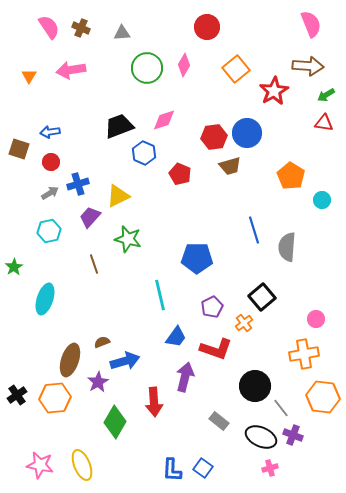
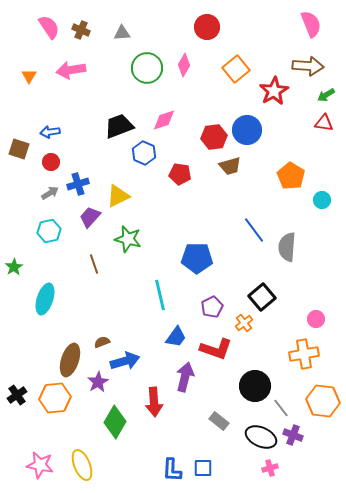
brown cross at (81, 28): moved 2 px down
blue circle at (247, 133): moved 3 px up
red pentagon at (180, 174): rotated 15 degrees counterclockwise
blue line at (254, 230): rotated 20 degrees counterclockwise
orange hexagon at (323, 397): moved 4 px down
blue square at (203, 468): rotated 36 degrees counterclockwise
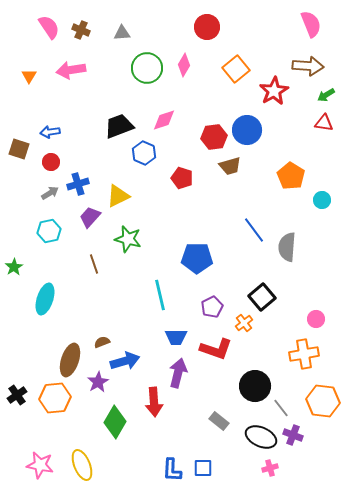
red pentagon at (180, 174): moved 2 px right, 4 px down; rotated 10 degrees clockwise
blue trapezoid at (176, 337): rotated 55 degrees clockwise
purple arrow at (185, 377): moved 7 px left, 4 px up
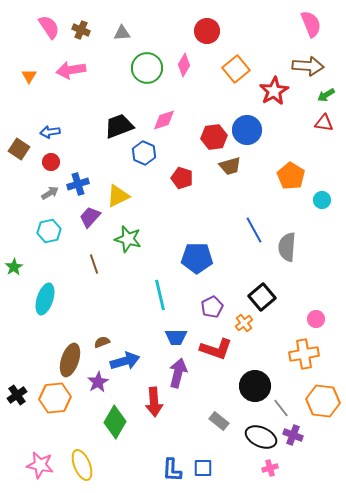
red circle at (207, 27): moved 4 px down
brown square at (19, 149): rotated 15 degrees clockwise
blue line at (254, 230): rotated 8 degrees clockwise
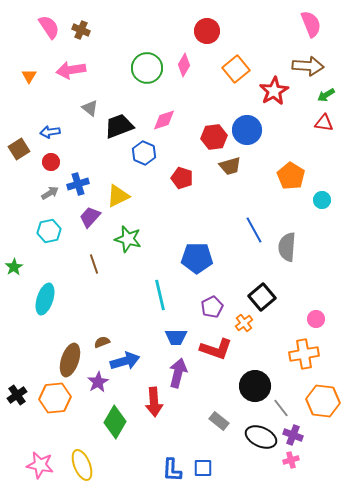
gray triangle at (122, 33): moved 32 px left, 75 px down; rotated 42 degrees clockwise
brown square at (19, 149): rotated 25 degrees clockwise
pink cross at (270, 468): moved 21 px right, 8 px up
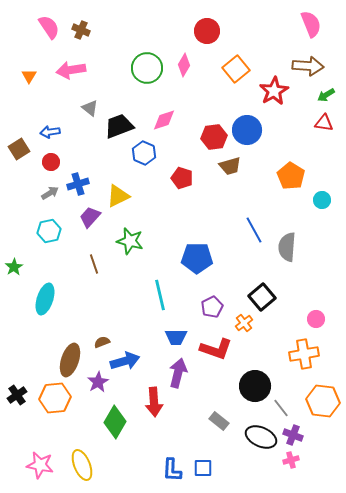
green star at (128, 239): moved 2 px right, 2 px down
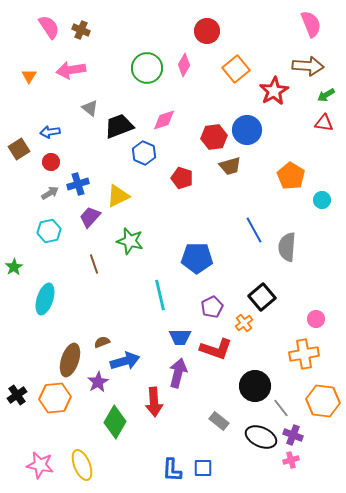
blue trapezoid at (176, 337): moved 4 px right
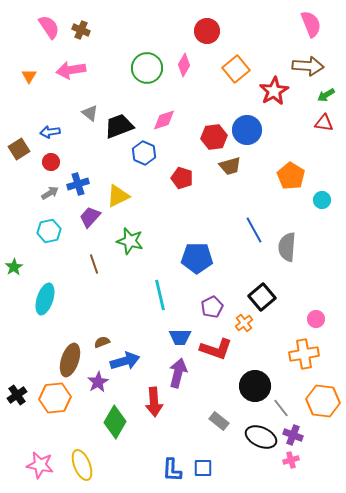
gray triangle at (90, 108): moved 5 px down
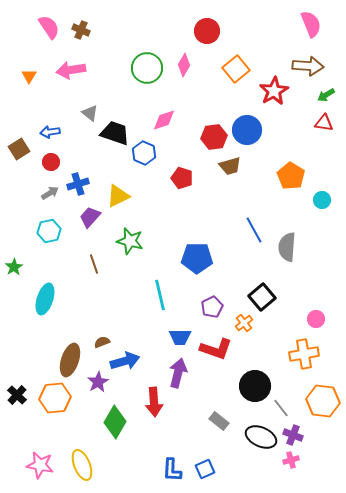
black trapezoid at (119, 126): moved 4 px left, 7 px down; rotated 40 degrees clockwise
black cross at (17, 395): rotated 12 degrees counterclockwise
blue square at (203, 468): moved 2 px right, 1 px down; rotated 24 degrees counterclockwise
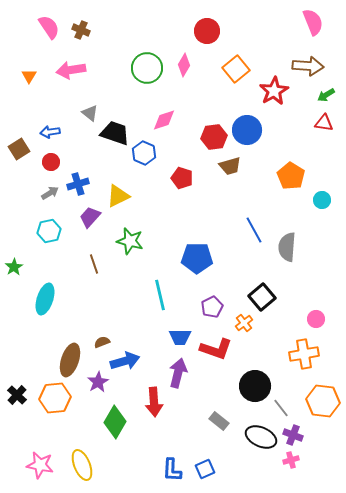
pink semicircle at (311, 24): moved 2 px right, 2 px up
